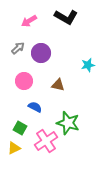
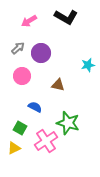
pink circle: moved 2 px left, 5 px up
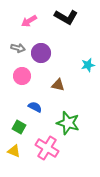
gray arrow: rotated 56 degrees clockwise
green square: moved 1 px left, 1 px up
pink cross: moved 1 px right, 7 px down; rotated 25 degrees counterclockwise
yellow triangle: moved 3 px down; rotated 48 degrees clockwise
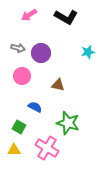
pink arrow: moved 6 px up
cyan star: moved 13 px up
yellow triangle: moved 1 px up; rotated 24 degrees counterclockwise
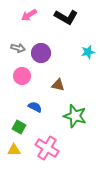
green star: moved 7 px right, 7 px up
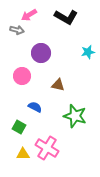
gray arrow: moved 1 px left, 18 px up
yellow triangle: moved 9 px right, 4 px down
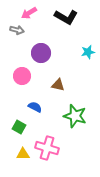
pink arrow: moved 2 px up
pink cross: rotated 15 degrees counterclockwise
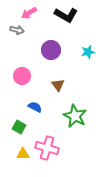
black L-shape: moved 2 px up
purple circle: moved 10 px right, 3 px up
brown triangle: rotated 40 degrees clockwise
green star: rotated 10 degrees clockwise
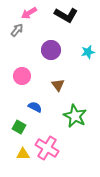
gray arrow: rotated 64 degrees counterclockwise
pink cross: rotated 15 degrees clockwise
